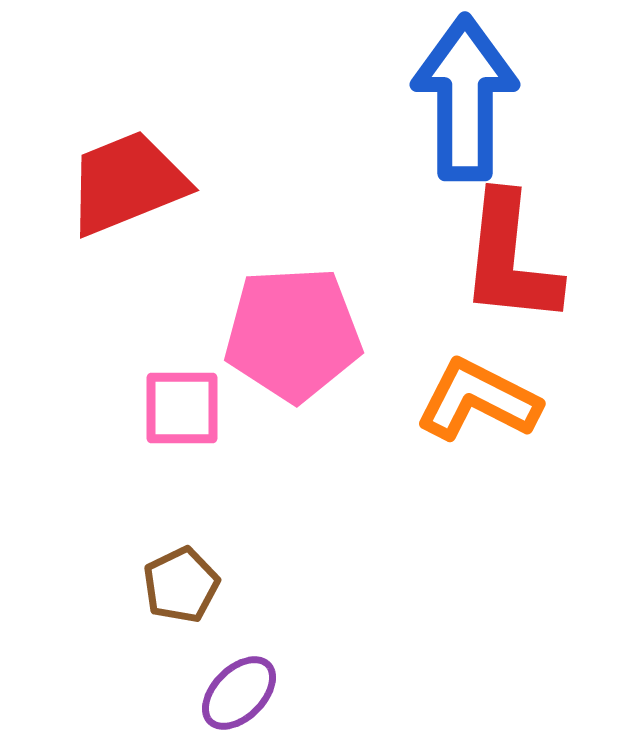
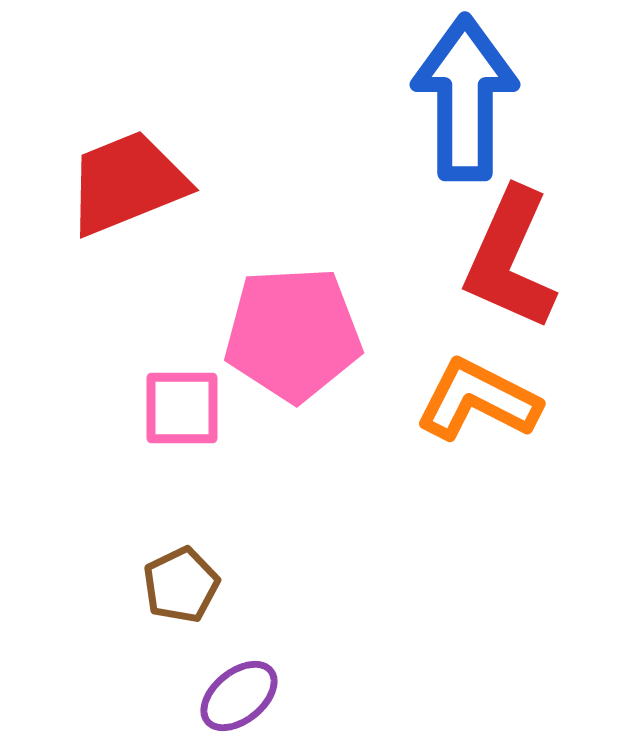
red L-shape: rotated 18 degrees clockwise
purple ellipse: moved 3 px down; rotated 6 degrees clockwise
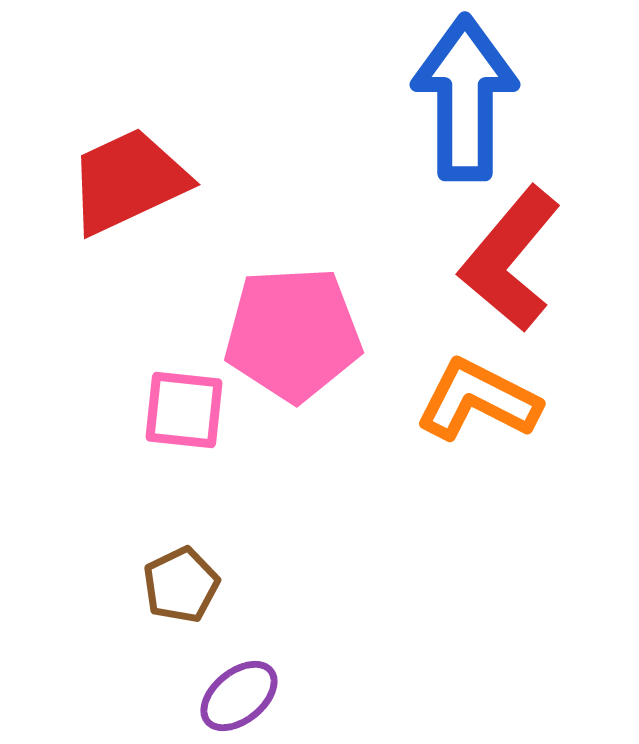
red trapezoid: moved 1 px right, 2 px up; rotated 3 degrees counterclockwise
red L-shape: rotated 16 degrees clockwise
pink square: moved 2 px right, 2 px down; rotated 6 degrees clockwise
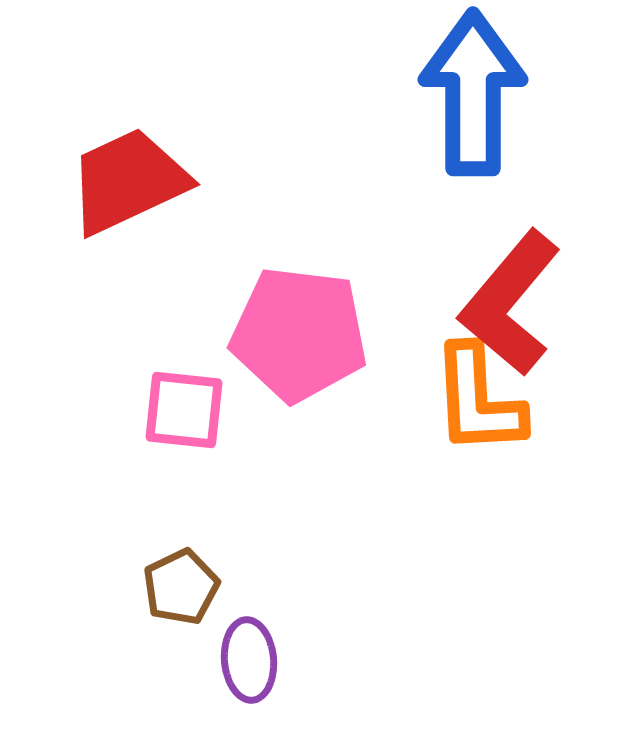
blue arrow: moved 8 px right, 5 px up
red L-shape: moved 44 px down
pink pentagon: moved 6 px right; rotated 10 degrees clockwise
orange L-shape: rotated 120 degrees counterclockwise
brown pentagon: moved 2 px down
purple ellipse: moved 10 px right, 36 px up; rotated 56 degrees counterclockwise
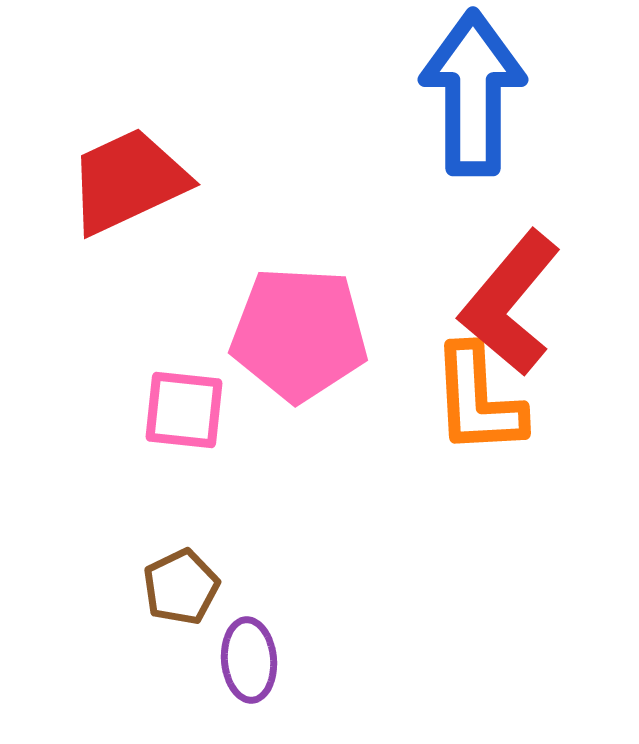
pink pentagon: rotated 4 degrees counterclockwise
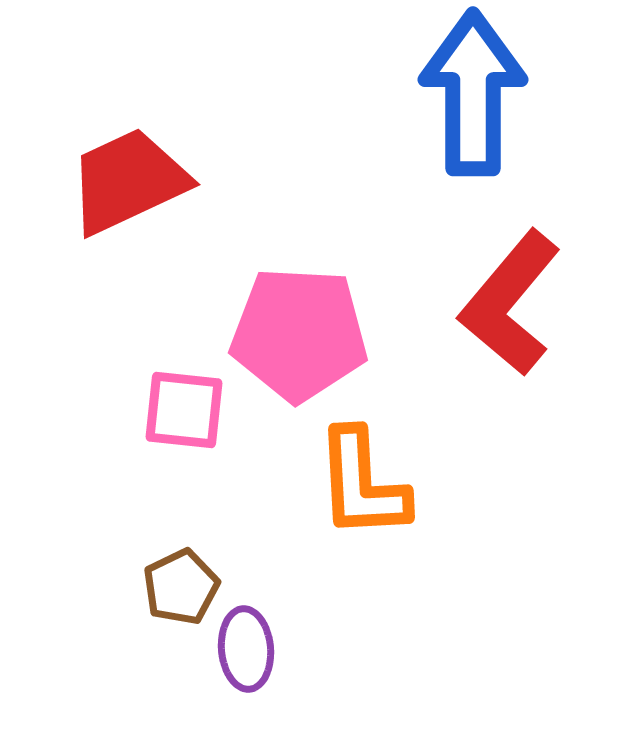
orange L-shape: moved 116 px left, 84 px down
purple ellipse: moved 3 px left, 11 px up
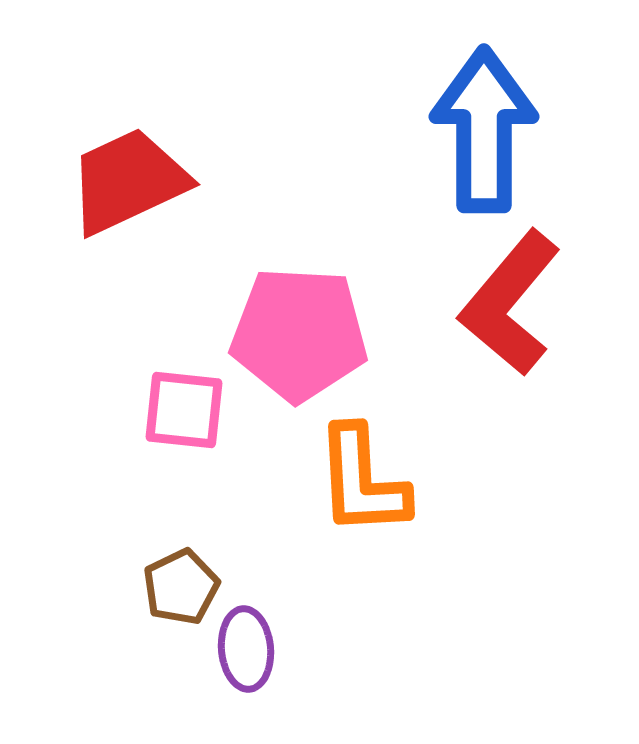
blue arrow: moved 11 px right, 37 px down
orange L-shape: moved 3 px up
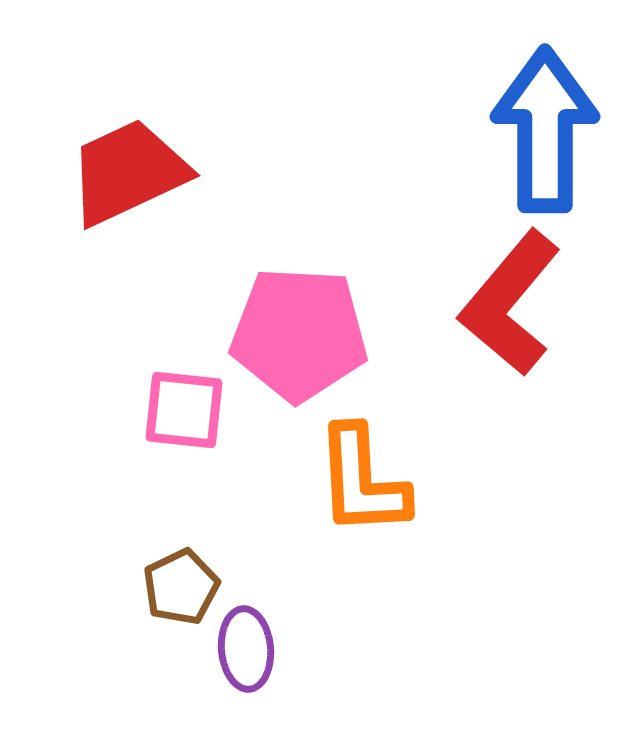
blue arrow: moved 61 px right
red trapezoid: moved 9 px up
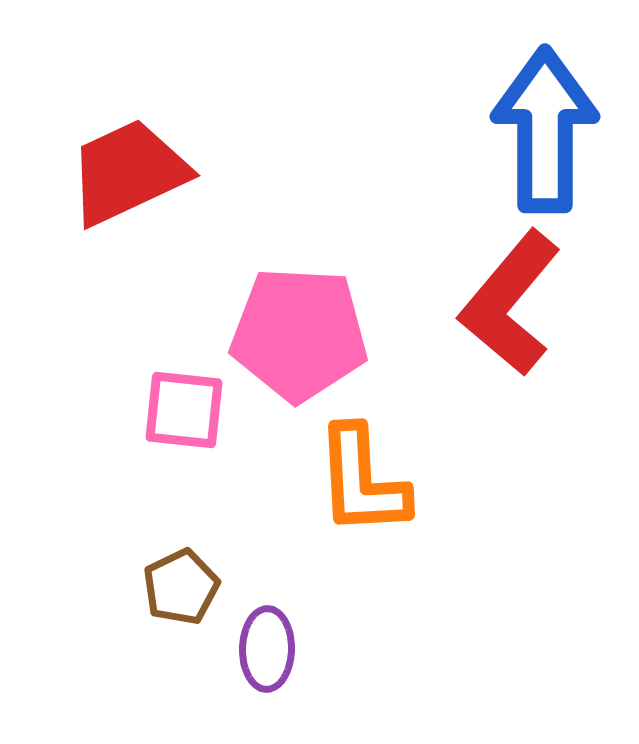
purple ellipse: moved 21 px right; rotated 6 degrees clockwise
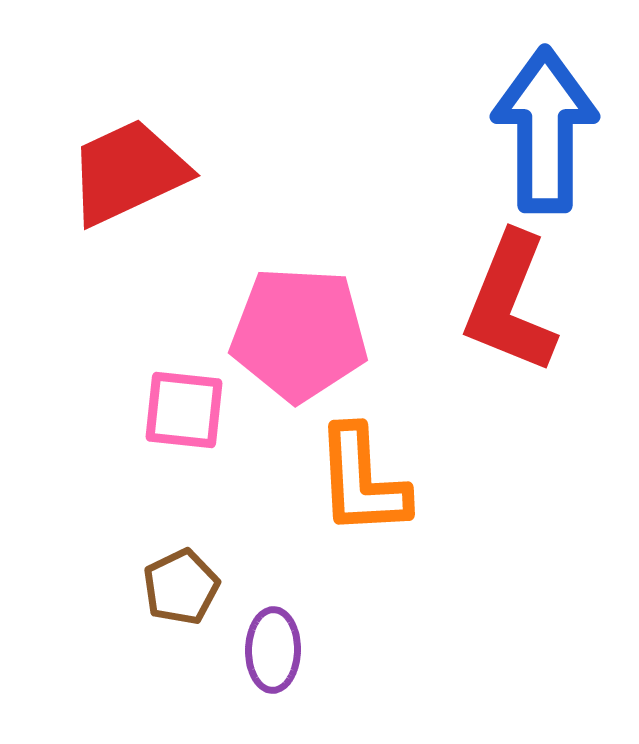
red L-shape: rotated 18 degrees counterclockwise
purple ellipse: moved 6 px right, 1 px down
